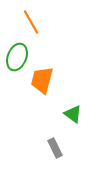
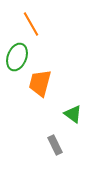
orange line: moved 2 px down
orange trapezoid: moved 2 px left, 3 px down
gray rectangle: moved 3 px up
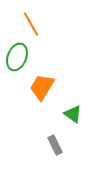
orange trapezoid: moved 2 px right, 4 px down; rotated 16 degrees clockwise
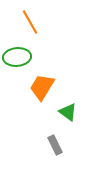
orange line: moved 1 px left, 2 px up
green ellipse: rotated 64 degrees clockwise
green triangle: moved 5 px left, 2 px up
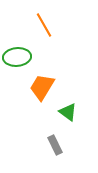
orange line: moved 14 px right, 3 px down
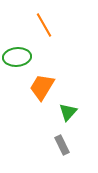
green triangle: rotated 36 degrees clockwise
gray rectangle: moved 7 px right
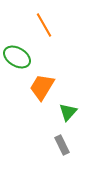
green ellipse: rotated 36 degrees clockwise
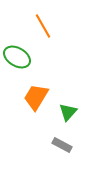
orange line: moved 1 px left, 1 px down
orange trapezoid: moved 6 px left, 10 px down
gray rectangle: rotated 36 degrees counterclockwise
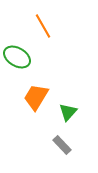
gray rectangle: rotated 18 degrees clockwise
